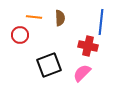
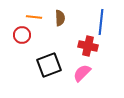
red circle: moved 2 px right
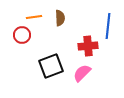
orange line: rotated 14 degrees counterclockwise
blue line: moved 7 px right, 4 px down
red cross: rotated 18 degrees counterclockwise
black square: moved 2 px right, 1 px down
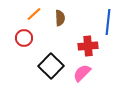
orange line: moved 3 px up; rotated 35 degrees counterclockwise
blue line: moved 4 px up
red circle: moved 2 px right, 3 px down
black square: rotated 25 degrees counterclockwise
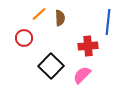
orange line: moved 5 px right
pink semicircle: moved 2 px down
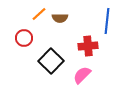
brown semicircle: rotated 91 degrees clockwise
blue line: moved 1 px left, 1 px up
black square: moved 5 px up
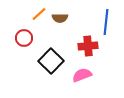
blue line: moved 1 px left, 1 px down
pink semicircle: rotated 24 degrees clockwise
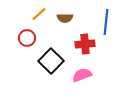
brown semicircle: moved 5 px right
red circle: moved 3 px right
red cross: moved 3 px left, 2 px up
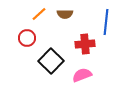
brown semicircle: moved 4 px up
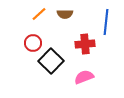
red circle: moved 6 px right, 5 px down
pink semicircle: moved 2 px right, 2 px down
